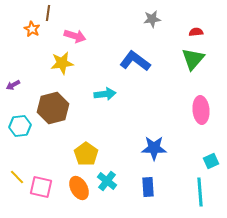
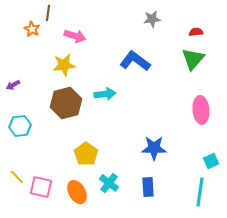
yellow star: moved 2 px right, 2 px down
brown hexagon: moved 13 px right, 5 px up
cyan cross: moved 2 px right, 2 px down
orange ellipse: moved 2 px left, 4 px down
cyan line: rotated 12 degrees clockwise
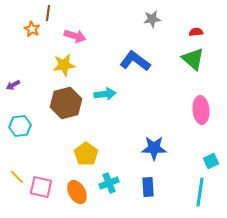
green triangle: rotated 30 degrees counterclockwise
cyan cross: rotated 30 degrees clockwise
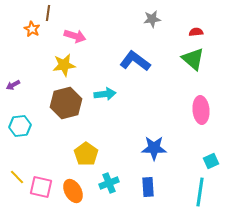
orange ellipse: moved 4 px left, 1 px up
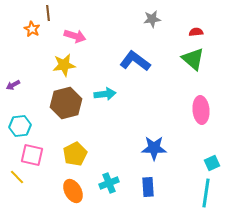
brown line: rotated 14 degrees counterclockwise
yellow pentagon: moved 11 px left; rotated 10 degrees clockwise
cyan square: moved 1 px right, 2 px down
pink square: moved 9 px left, 32 px up
cyan line: moved 6 px right, 1 px down
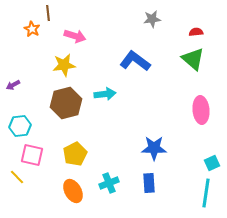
blue rectangle: moved 1 px right, 4 px up
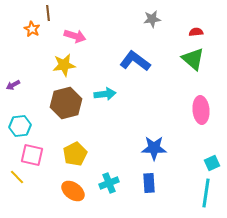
orange ellipse: rotated 25 degrees counterclockwise
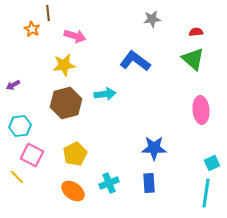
pink square: rotated 15 degrees clockwise
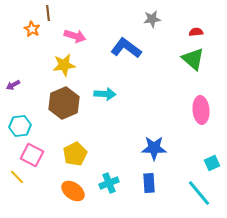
blue L-shape: moved 9 px left, 13 px up
cyan arrow: rotated 10 degrees clockwise
brown hexagon: moved 2 px left; rotated 8 degrees counterclockwise
cyan line: moved 7 px left; rotated 48 degrees counterclockwise
